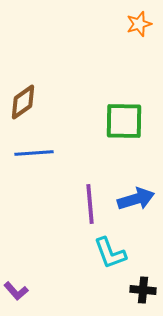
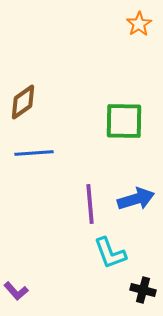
orange star: rotated 15 degrees counterclockwise
black cross: rotated 10 degrees clockwise
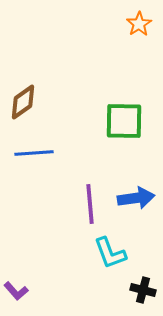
blue arrow: moved 1 px up; rotated 9 degrees clockwise
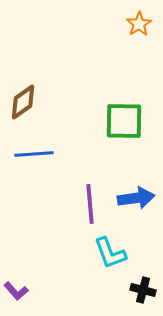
blue line: moved 1 px down
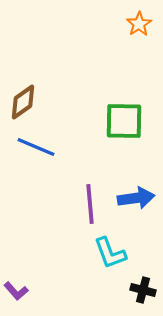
blue line: moved 2 px right, 7 px up; rotated 27 degrees clockwise
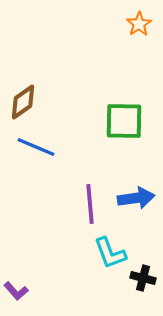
black cross: moved 12 px up
